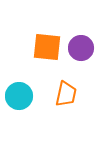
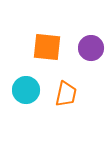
purple circle: moved 10 px right
cyan circle: moved 7 px right, 6 px up
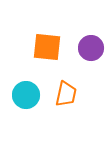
cyan circle: moved 5 px down
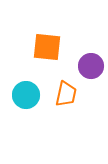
purple circle: moved 18 px down
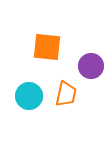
cyan circle: moved 3 px right, 1 px down
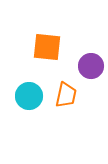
orange trapezoid: moved 1 px down
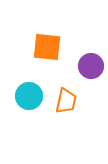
orange trapezoid: moved 6 px down
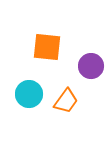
cyan circle: moved 2 px up
orange trapezoid: rotated 24 degrees clockwise
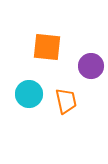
orange trapezoid: rotated 48 degrees counterclockwise
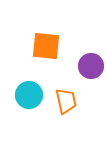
orange square: moved 1 px left, 1 px up
cyan circle: moved 1 px down
